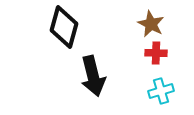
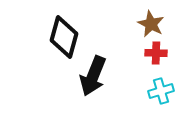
black diamond: moved 10 px down
black arrow: rotated 36 degrees clockwise
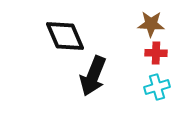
brown star: rotated 24 degrees counterclockwise
black diamond: moved 1 px right, 1 px up; rotated 39 degrees counterclockwise
cyan cross: moved 4 px left, 4 px up
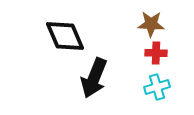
black arrow: moved 1 px right, 2 px down
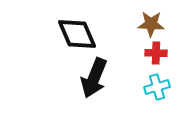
black diamond: moved 12 px right, 2 px up
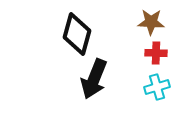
brown star: moved 2 px up
black diamond: rotated 39 degrees clockwise
black arrow: moved 1 px down
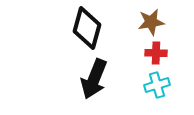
brown star: rotated 12 degrees counterclockwise
black diamond: moved 10 px right, 6 px up
cyan cross: moved 2 px up
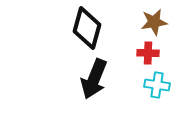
brown star: moved 3 px right
red cross: moved 8 px left
cyan cross: rotated 25 degrees clockwise
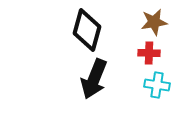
black diamond: moved 2 px down
red cross: moved 1 px right
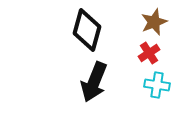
brown star: rotated 12 degrees counterclockwise
red cross: rotated 35 degrees counterclockwise
black arrow: moved 3 px down
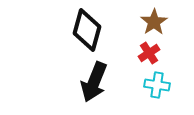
brown star: rotated 12 degrees counterclockwise
